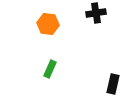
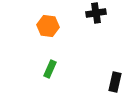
orange hexagon: moved 2 px down
black rectangle: moved 2 px right, 2 px up
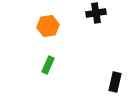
orange hexagon: rotated 15 degrees counterclockwise
green rectangle: moved 2 px left, 4 px up
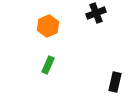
black cross: rotated 12 degrees counterclockwise
orange hexagon: rotated 15 degrees counterclockwise
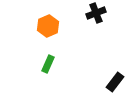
green rectangle: moved 1 px up
black rectangle: rotated 24 degrees clockwise
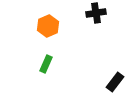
black cross: rotated 12 degrees clockwise
green rectangle: moved 2 px left
